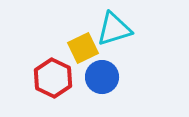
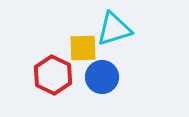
yellow square: rotated 24 degrees clockwise
red hexagon: moved 3 px up
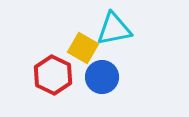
cyan triangle: rotated 6 degrees clockwise
yellow square: rotated 32 degrees clockwise
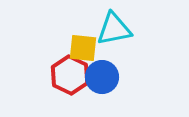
yellow square: rotated 24 degrees counterclockwise
red hexagon: moved 17 px right
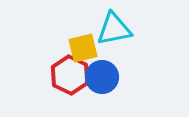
yellow square: rotated 20 degrees counterclockwise
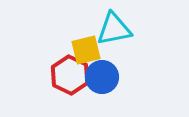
yellow square: moved 3 px right, 2 px down
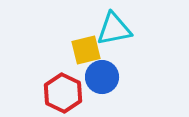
red hexagon: moved 7 px left, 18 px down
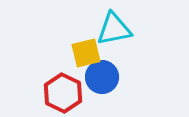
yellow square: moved 3 px down
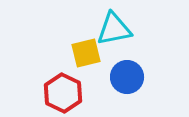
blue circle: moved 25 px right
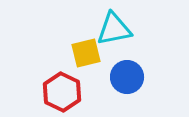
red hexagon: moved 1 px left, 1 px up
